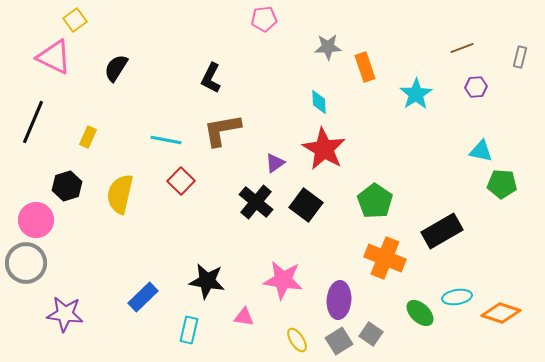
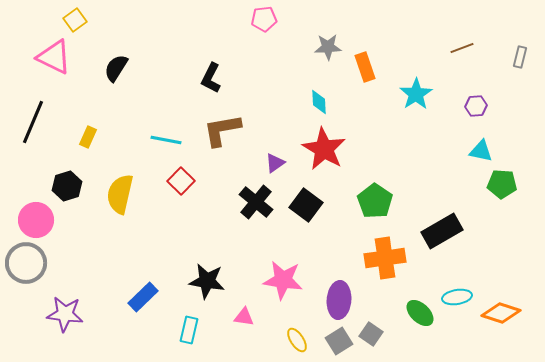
purple hexagon at (476, 87): moved 19 px down
orange cross at (385, 258): rotated 30 degrees counterclockwise
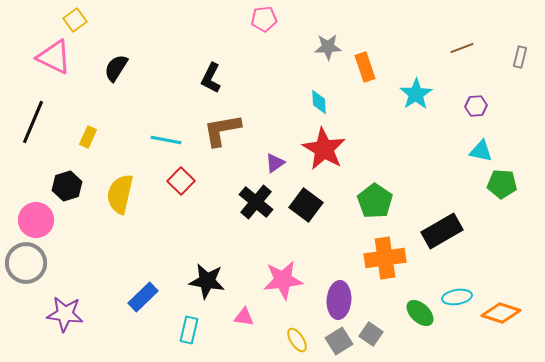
pink star at (283, 280): rotated 15 degrees counterclockwise
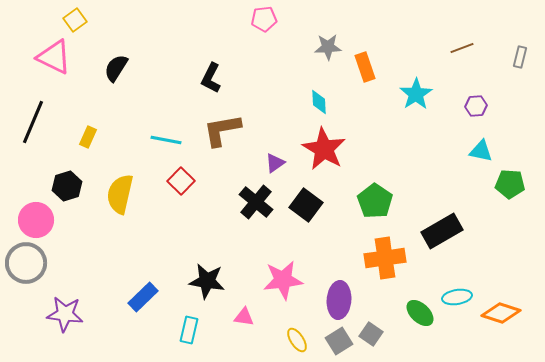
green pentagon at (502, 184): moved 8 px right
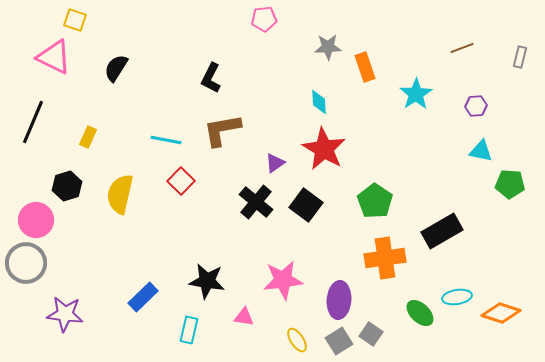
yellow square at (75, 20): rotated 35 degrees counterclockwise
